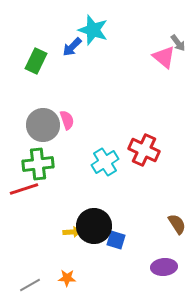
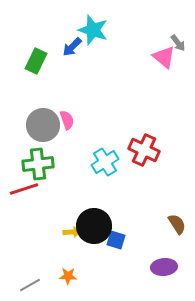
orange star: moved 1 px right, 2 px up
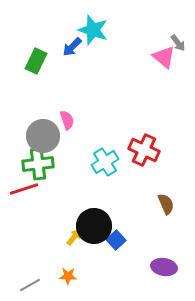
gray circle: moved 11 px down
brown semicircle: moved 11 px left, 20 px up; rotated 10 degrees clockwise
yellow arrow: moved 2 px right, 5 px down; rotated 48 degrees counterclockwise
blue square: rotated 30 degrees clockwise
purple ellipse: rotated 15 degrees clockwise
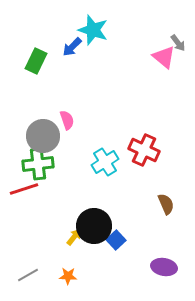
gray line: moved 2 px left, 10 px up
